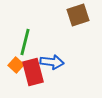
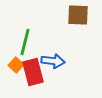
brown square: rotated 20 degrees clockwise
blue arrow: moved 1 px right, 1 px up
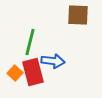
green line: moved 5 px right
orange square: moved 1 px left, 8 px down
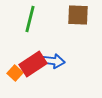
green line: moved 23 px up
red rectangle: moved 8 px up; rotated 72 degrees clockwise
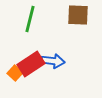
red rectangle: moved 2 px left
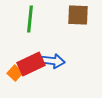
green line: rotated 8 degrees counterclockwise
red rectangle: rotated 8 degrees clockwise
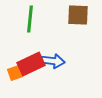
orange square: rotated 28 degrees clockwise
